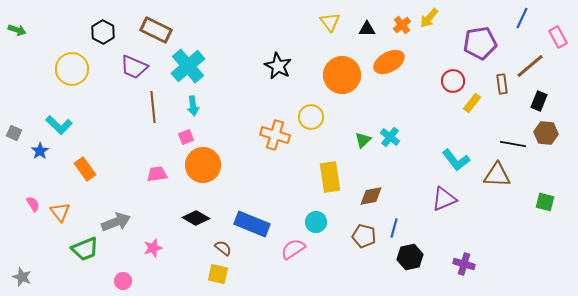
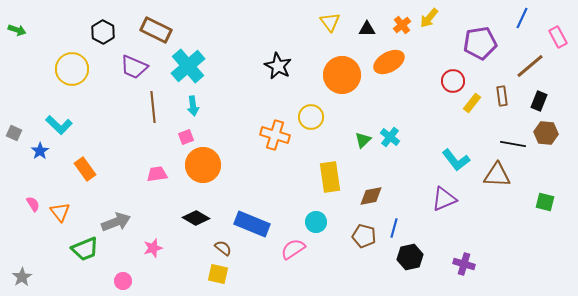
brown rectangle at (502, 84): moved 12 px down
gray star at (22, 277): rotated 18 degrees clockwise
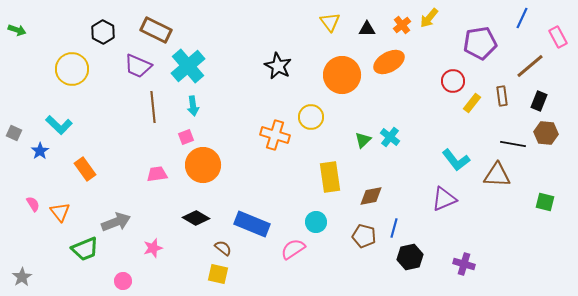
purple trapezoid at (134, 67): moved 4 px right, 1 px up
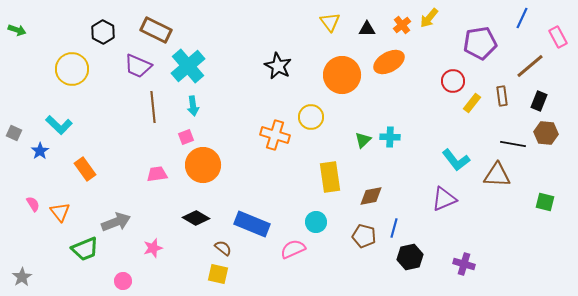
cyan cross at (390, 137): rotated 36 degrees counterclockwise
pink semicircle at (293, 249): rotated 10 degrees clockwise
